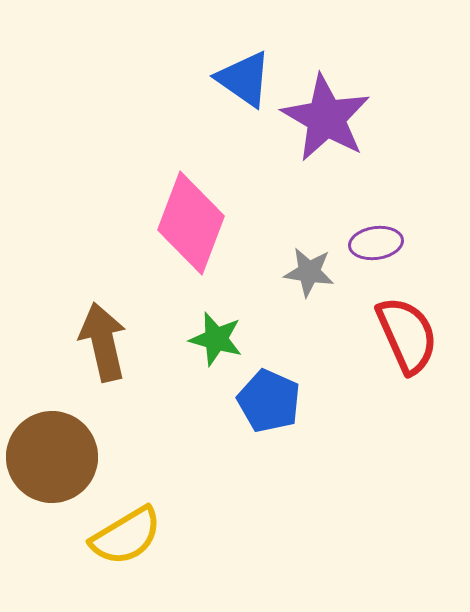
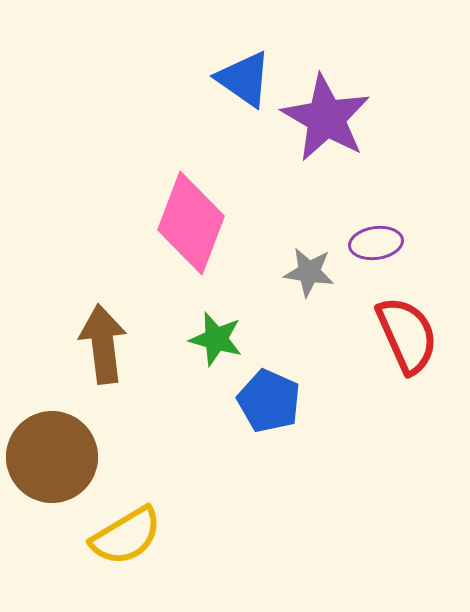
brown arrow: moved 2 px down; rotated 6 degrees clockwise
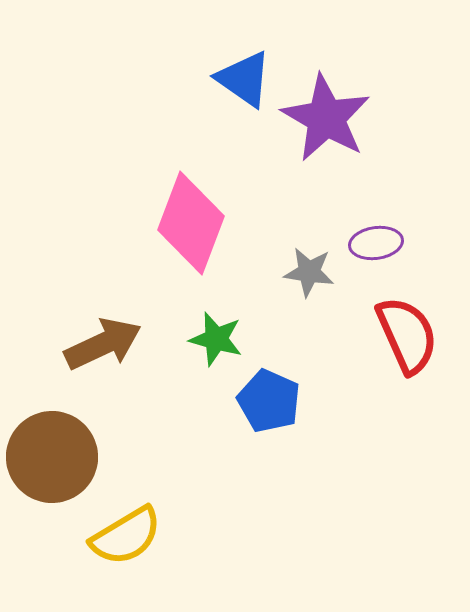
brown arrow: rotated 72 degrees clockwise
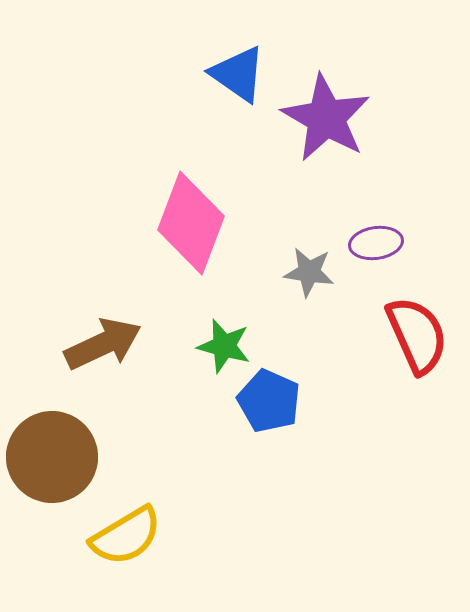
blue triangle: moved 6 px left, 5 px up
red semicircle: moved 10 px right
green star: moved 8 px right, 7 px down
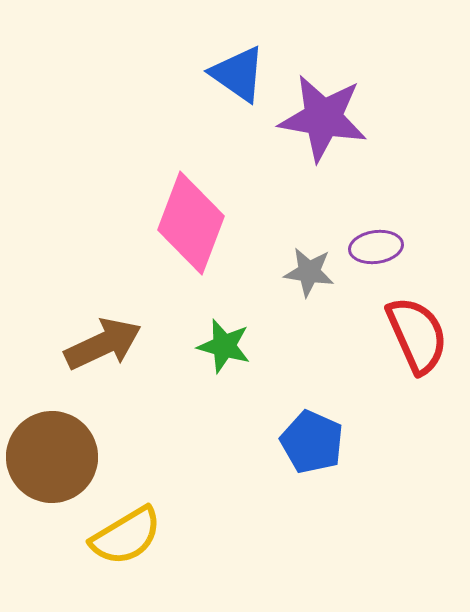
purple star: moved 3 px left; rotated 20 degrees counterclockwise
purple ellipse: moved 4 px down
blue pentagon: moved 43 px right, 41 px down
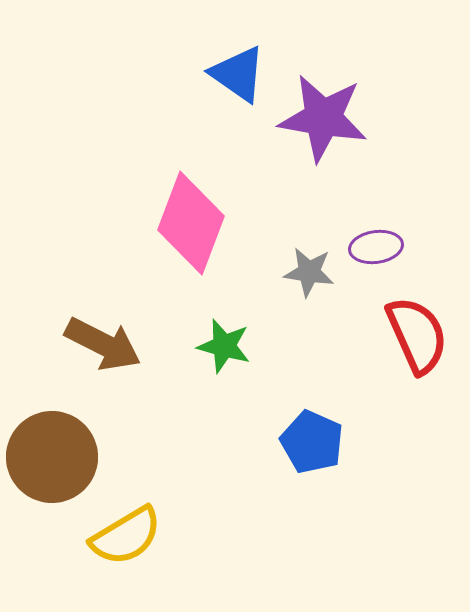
brown arrow: rotated 52 degrees clockwise
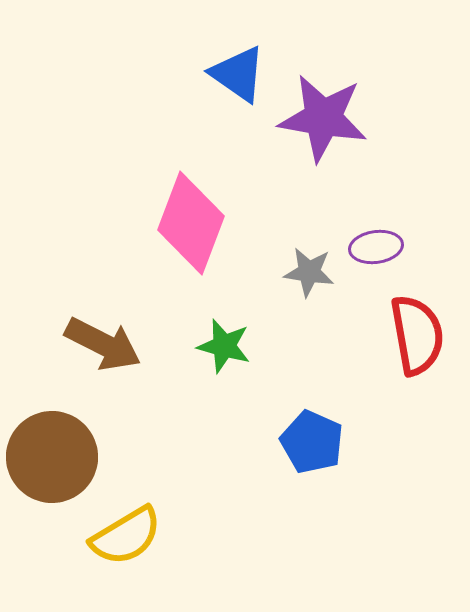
red semicircle: rotated 14 degrees clockwise
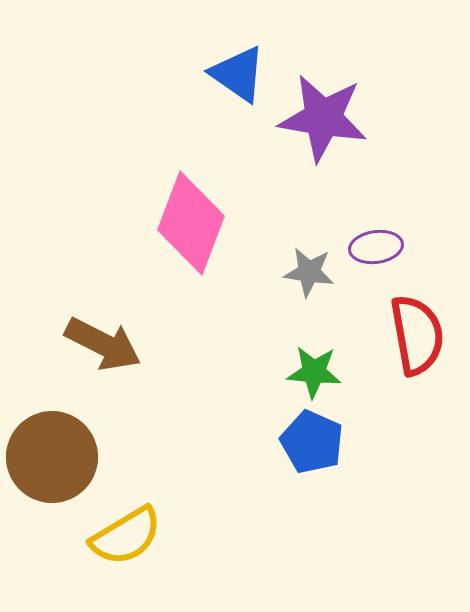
green star: moved 90 px right, 26 px down; rotated 10 degrees counterclockwise
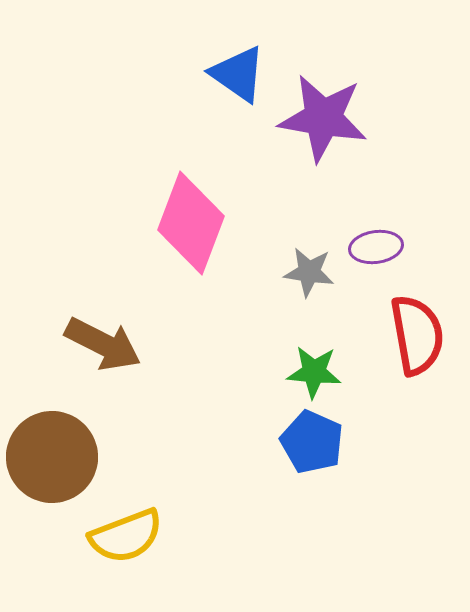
yellow semicircle: rotated 10 degrees clockwise
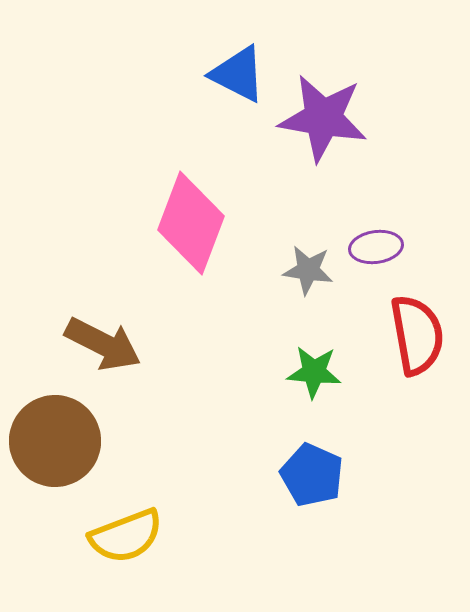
blue triangle: rotated 8 degrees counterclockwise
gray star: moved 1 px left, 2 px up
blue pentagon: moved 33 px down
brown circle: moved 3 px right, 16 px up
